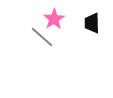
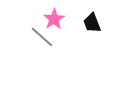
black trapezoid: rotated 20 degrees counterclockwise
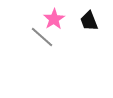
black trapezoid: moved 3 px left, 2 px up
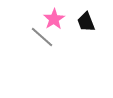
black trapezoid: moved 3 px left, 1 px down
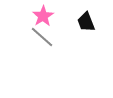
pink star: moved 11 px left, 3 px up
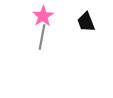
gray line: rotated 60 degrees clockwise
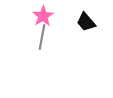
black trapezoid: rotated 20 degrees counterclockwise
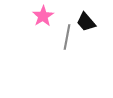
gray line: moved 25 px right
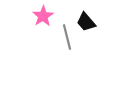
gray line: rotated 25 degrees counterclockwise
